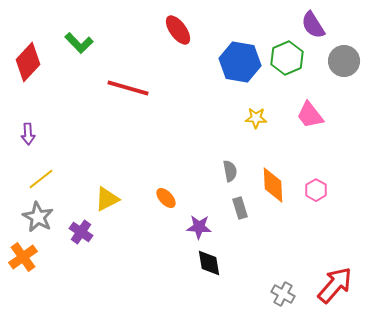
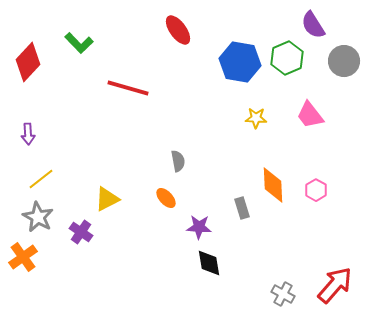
gray semicircle: moved 52 px left, 10 px up
gray rectangle: moved 2 px right
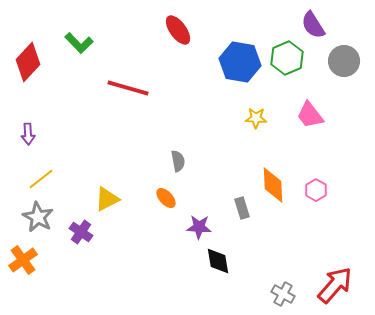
orange cross: moved 3 px down
black diamond: moved 9 px right, 2 px up
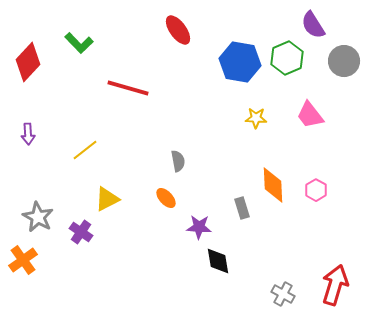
yellow line: moved 44 px right, 29 px up
red arrow: rotated 24 degrees counterclockwise
